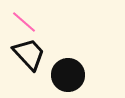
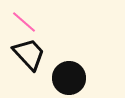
black circle: moved 1 px right, 3 px down
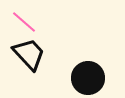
black circle: moved 19 px right
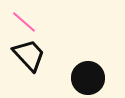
black trapezoid: moved 1 px down
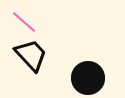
black trapezoid: moved 2 px right
